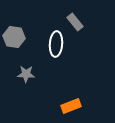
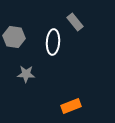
white ellipse: moved 3 px left, 2 px up
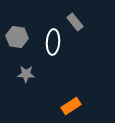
gray hexagon: moved 3 px right
orange rectangle: rotated 12 degrees counterclockwise
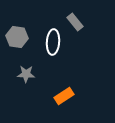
orange rectangle: moved 7 px left, 10 px up
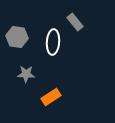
orange rectangle: moved 13 px left, 1 px down
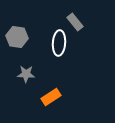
white ellipse: moved 6 px right, 1 px down
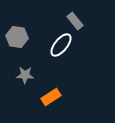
gray rectangle: moved 1 px up
white ellipse: moved 2 px right, 2 px down; rotated 35 degrees clockwise
gray star: moved 1 px left, 1 px down
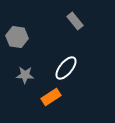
white ellipse: moved 5 px right, 23 px down
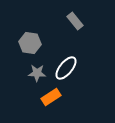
gray hexagon: moved 13 px right, 6 px down
gray star: moved 12 px right, 2 px up
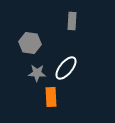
gray rectangle: moved 3 px left; rotated 42 degrees clockwise
orange rectangle: rotated 60 degrees counterclockwise
